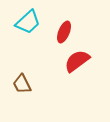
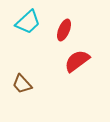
red ellipse: moved 2 px up
brown trapezoid: rotated 15 degrees counterclockwise
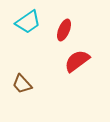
cyan trapezoid: rotated 8 degrees clockwise
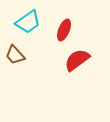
red semicircle: moved 1 px up
brown trapezoid: moved 7 px left, 29 px up
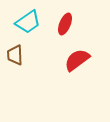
red ellipse: moved 1 px right, 6 px up
brown trapezoid: rotated 40 degrees clockwise
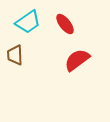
red ellipse: rotated 60 degrees counterclockwise
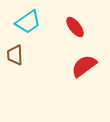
red ellipse: moved 10 px right, 3 px down
red semicircle: moved 7 px right, 6 px down
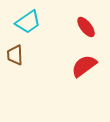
red ellipse: moved 11 px right
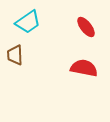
red semicircle: moved 2 px down; rotated 48 degrees clockwise
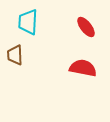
cyan trapezoid: rotated 128 degrees clockwise
red semicircle: moved 1 px left
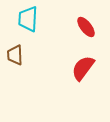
cyan trapezoid: moved 3 px up
red semicircle: rotated 64 degrees counterclockwise
